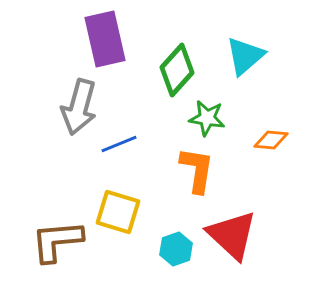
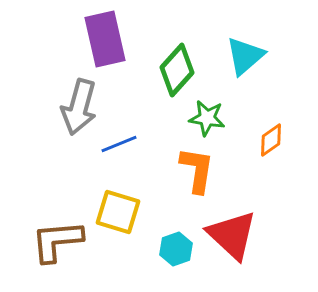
orange diamond: rotated 40 degrees counterclockwise
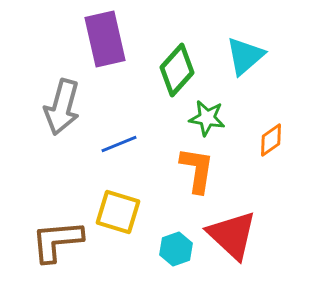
gray arrow: moved 17 px left
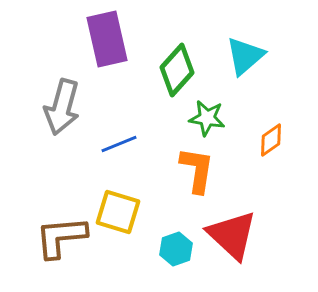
purple rectangle: moved 2 px right
brown L-shape: moved 4 px right, 4 px up
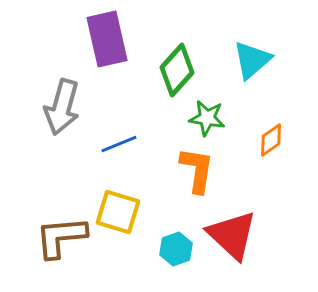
cyan triangle: moved 7 px right, 4 px down
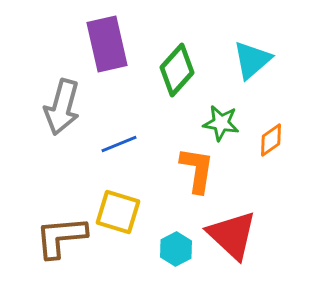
purple rectangle: moved 5 px down
green star: moved 14 px right, 5 px down
cyan hexagon: rotated 8 degrees counterclockwise
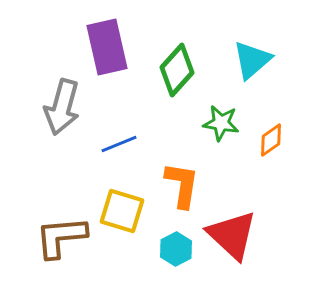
purple rectangle: moved 3 px down
orange L-shape: moved 15 px left, 15 px down
yellow square: moved 4 px right, 1 px up
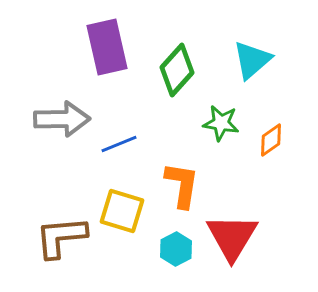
gray arrow: moved 12 px down; rotated 106 degrees counterclockwise
red triangle: moved 2 px down; rotated 18 degrees clockwise
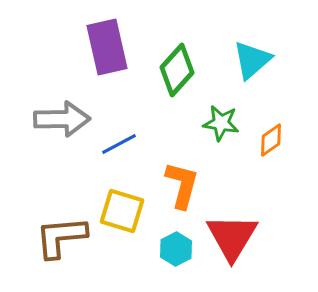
blue line: rotated 6 degrees counterclockwise
orange L-shape: rotated 6 degrees clockwise
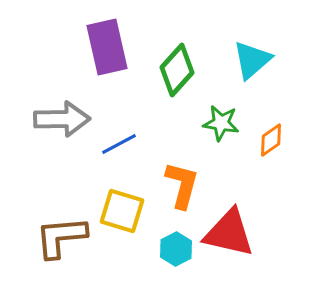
red triangle: moved 3 px left, 4 px up; rotated 48 degrees counterclockwise
